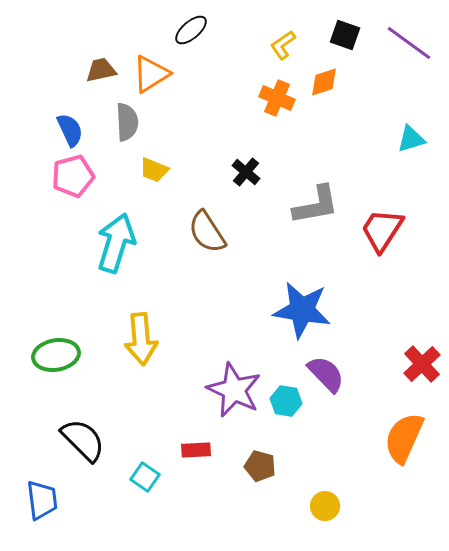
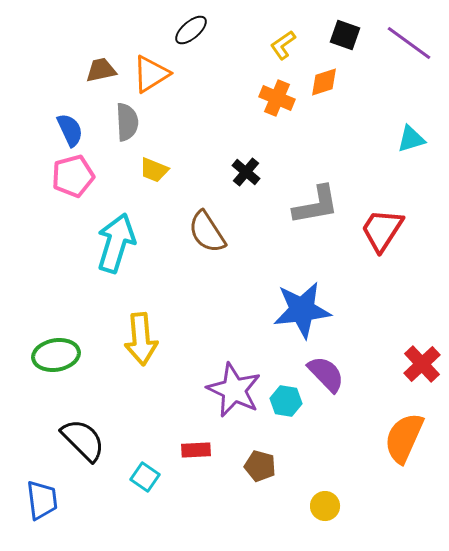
blue star: rotated 16 degrees counterclockwise
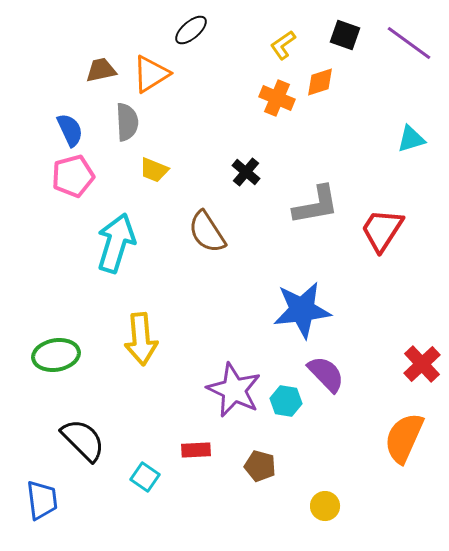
orange diamond: moved 4 px left
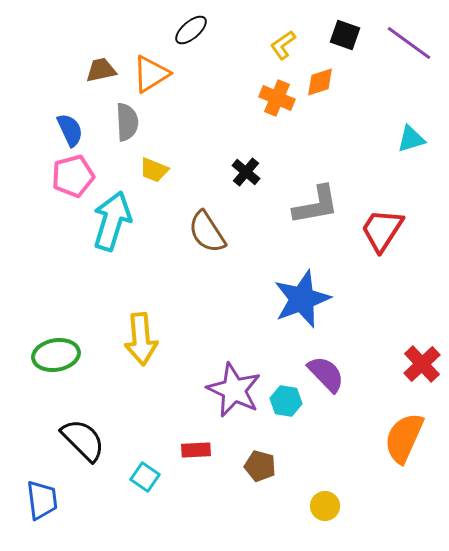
cyan arrow: moved 4 px left, 22 px up
blue star: moved 11 px up; rotated 14 degrees counterclockwise
